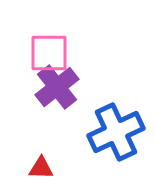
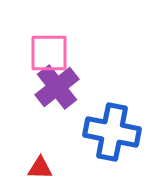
blue cross: moved 4 px left; rotated 36 degrees clockwise
red triangle: moved 1 px left
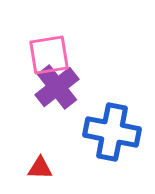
pink square: moved 2 px down; rotated 9 degrees counterclockwise
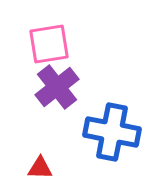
pink square: moved 11 px up
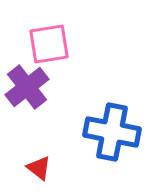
purple cross: moved 30 px left
red triangle: moved 1 px left; rotated 36 degrees clockwise
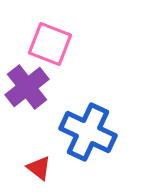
pink square: moved 1 px right; rotated 30 degrees clockwise
blue cross: moved 24 px left; rotated 14 degrees clockwise
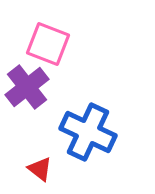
pink square: moved 2 px left
red triangle: moved 1 px right, 1 px down
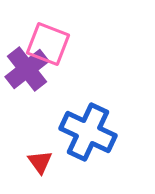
purple cross: moved 18 px up
red triangle: moved 7 px up; rotated 16 degrees clockwise
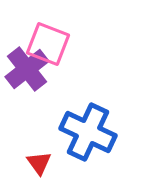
red triangle: moved 1 px left, 1 px down
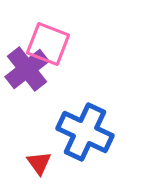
blue cross: moved 3 px left
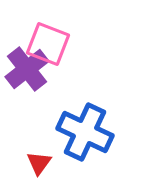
red triangle: rotated 12 degrees clockwise
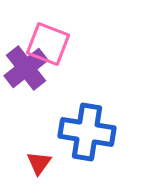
purple cross: moved 1 px left, 1 px up
blue cross: moved 2 px right; rotated 16 degrees counterclockwise
